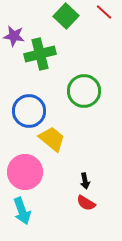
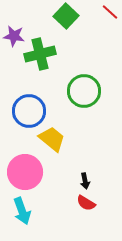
red line: moved 6 px right
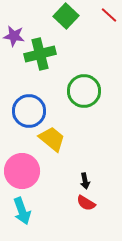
red line: moved 1 px left, 3 px down
pink circle: moved 3 px left, 1 px up
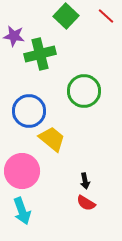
red line: moved 3 px left, 1 px down
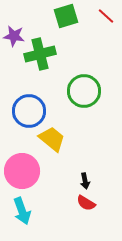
green square: rotated 30 degrees clockwise
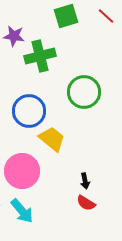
green cross: moved 2 px down
green circle: moved 1 px down
cyan arrow: rotated 20 degrees counterclockwise
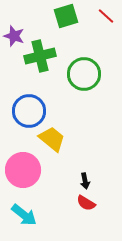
purple star: rotated 10 degrees clockwise
green circle: moved 18 px up
pink circle: moved 1 px right, 1 px up
cyan arrow: moved 2 px right, 4 px down; rotated 12 degrees counterclockwise
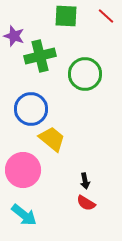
green square: rotated 20 degrees clockwise
green circle: moved 1 px right
blue circle: moved 2 px right, 2 px up
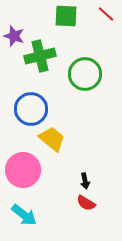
red line: moved 2 px up
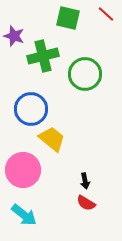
green square: moved 2 px right, 2 px down; rotated 10 degrees clockwise
green cross: moved 3 px right
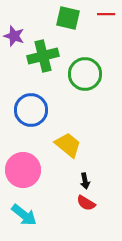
red line: rotated 42 degrees counterclockwise
blue circle: moved 1 px down
yellow trapezoid: moved 16 px right, 6 px down
